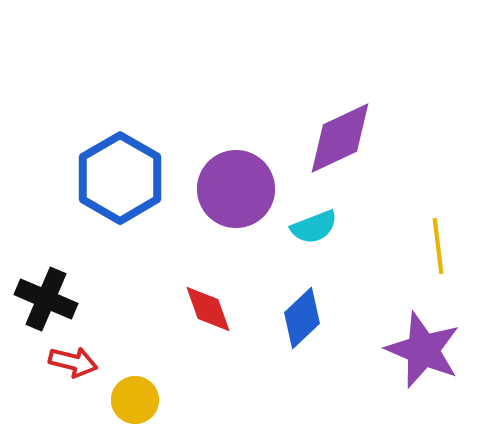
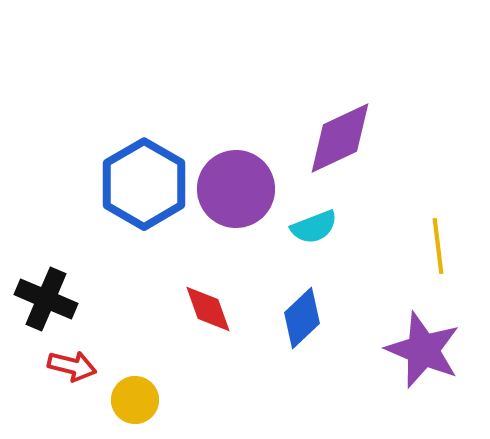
blue hexagon: moved 24 px right, 6 px down
red arrow: moved 1 px left, 4 px down
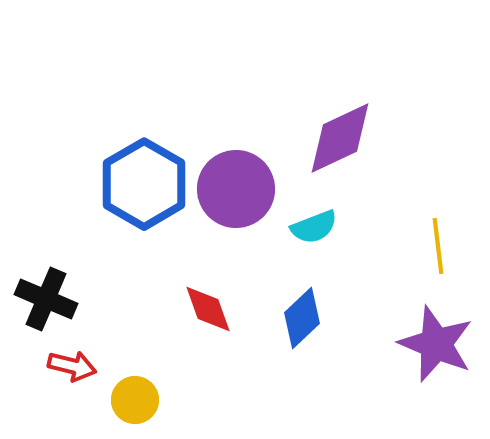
purple star: moved 13 px right, 6 px up
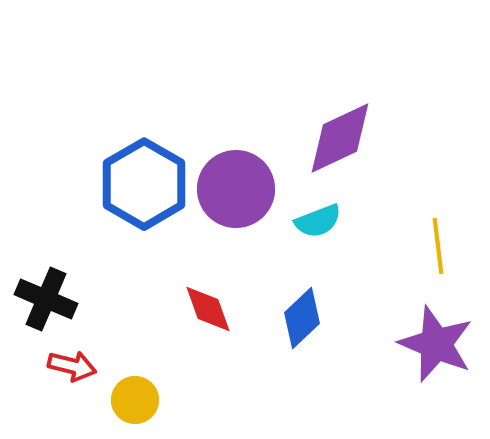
cyan semicircle: moved 4 px right, 6 px up
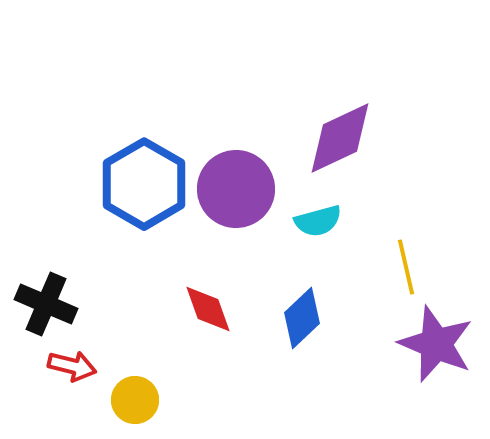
cyan semicircle: rotated 6 degrees clockwise
yellow line: moved 32 px left, 21 px down; rotated 6 degrees counterclockwise
black cross: moved 5 px down
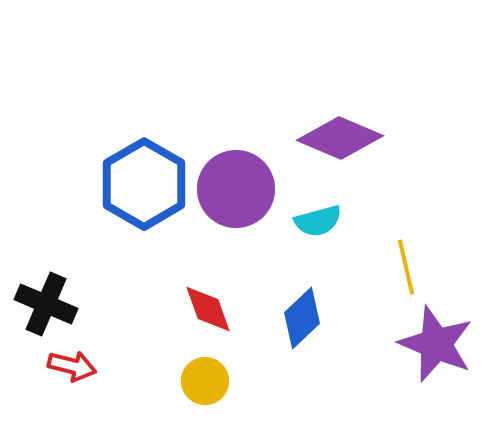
purple diamond: rotated 48 degrees clockwise
yellow circle: moved 70 px right, 19 px up
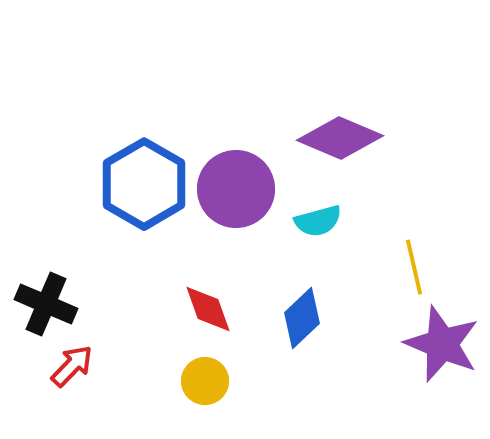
yellow line: moved 8 px right
purple star: moved 6 px right
red arrow: rotated 60 degrees counterclockwise
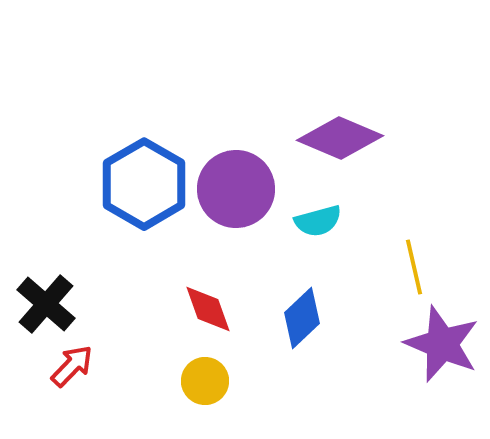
black cross: rotated 18 degrees clockwise
